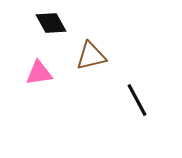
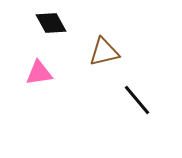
brown triangle: moved 13 px right, 4 px up
black line: rotated 12 degrees counterclockwise
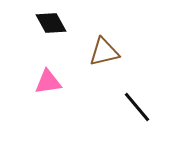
pink triangle: moved 9 px right, 9 px down
black line: moved 7 px down
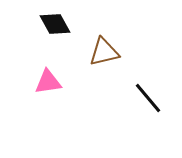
black diamond: moved 4 px right, 1 px down
black line: moved 11 px right, 9 px up
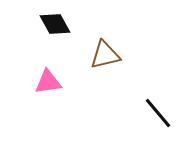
brown triangle: moved 1 px right, 3 px down
black line: moved 10 px right, 15 px down
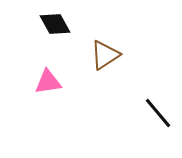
brown triangle: rotated 20 degrees counterclockwise
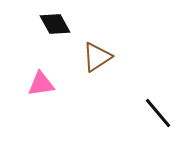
brown triangle: moved 8 px left, 2 px down
pink triangle: moved 7 px left, 2 px down
